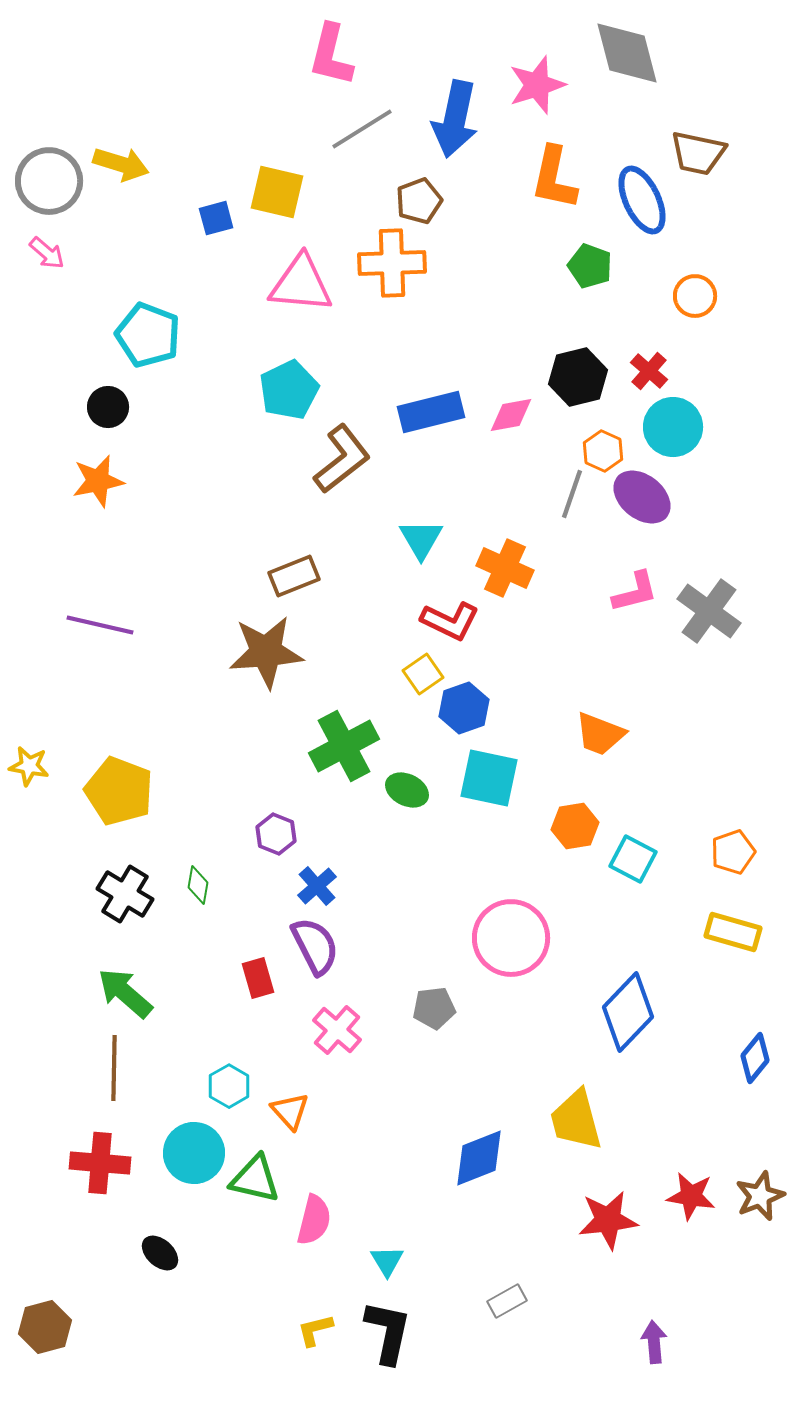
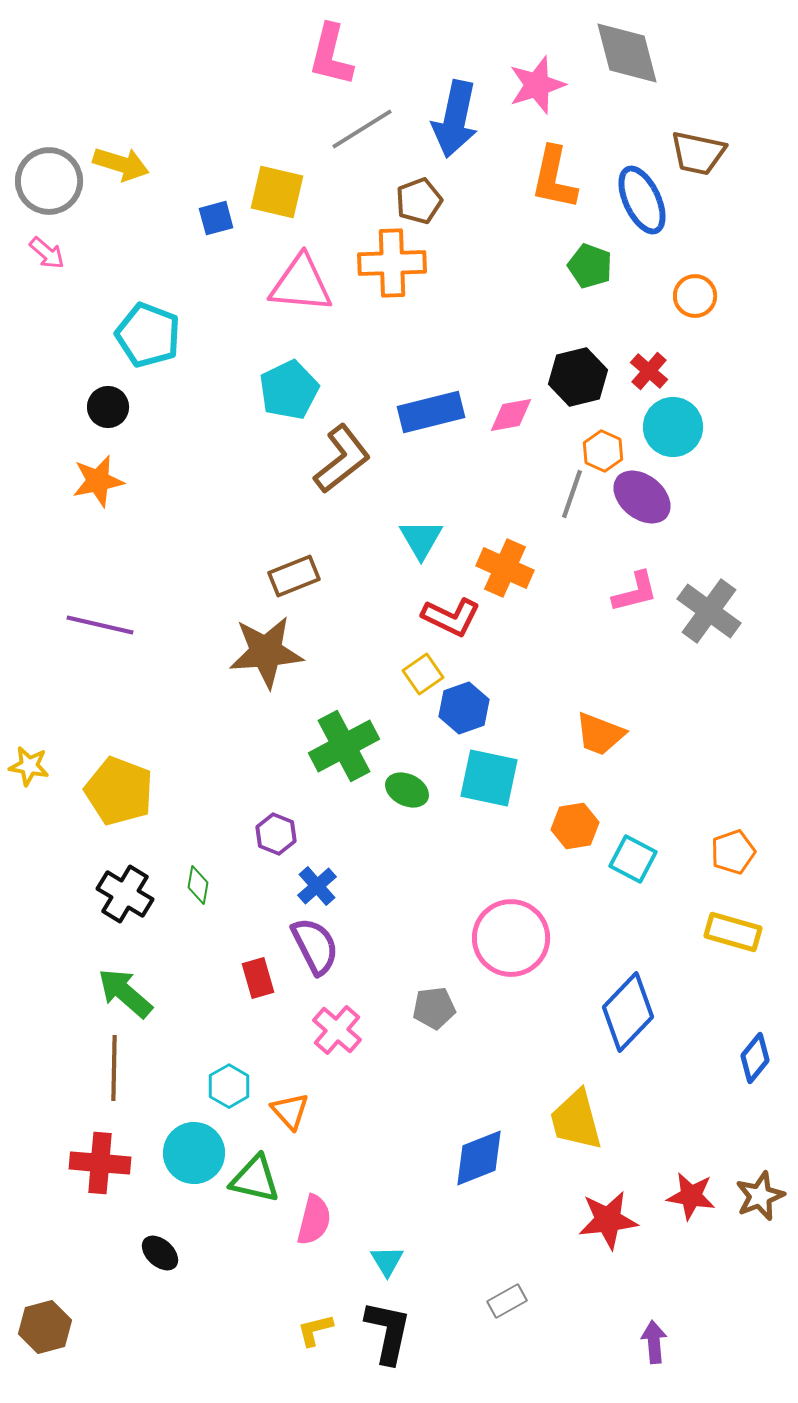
red L-shape at (450, 621): moved 1 px right, 4 px up
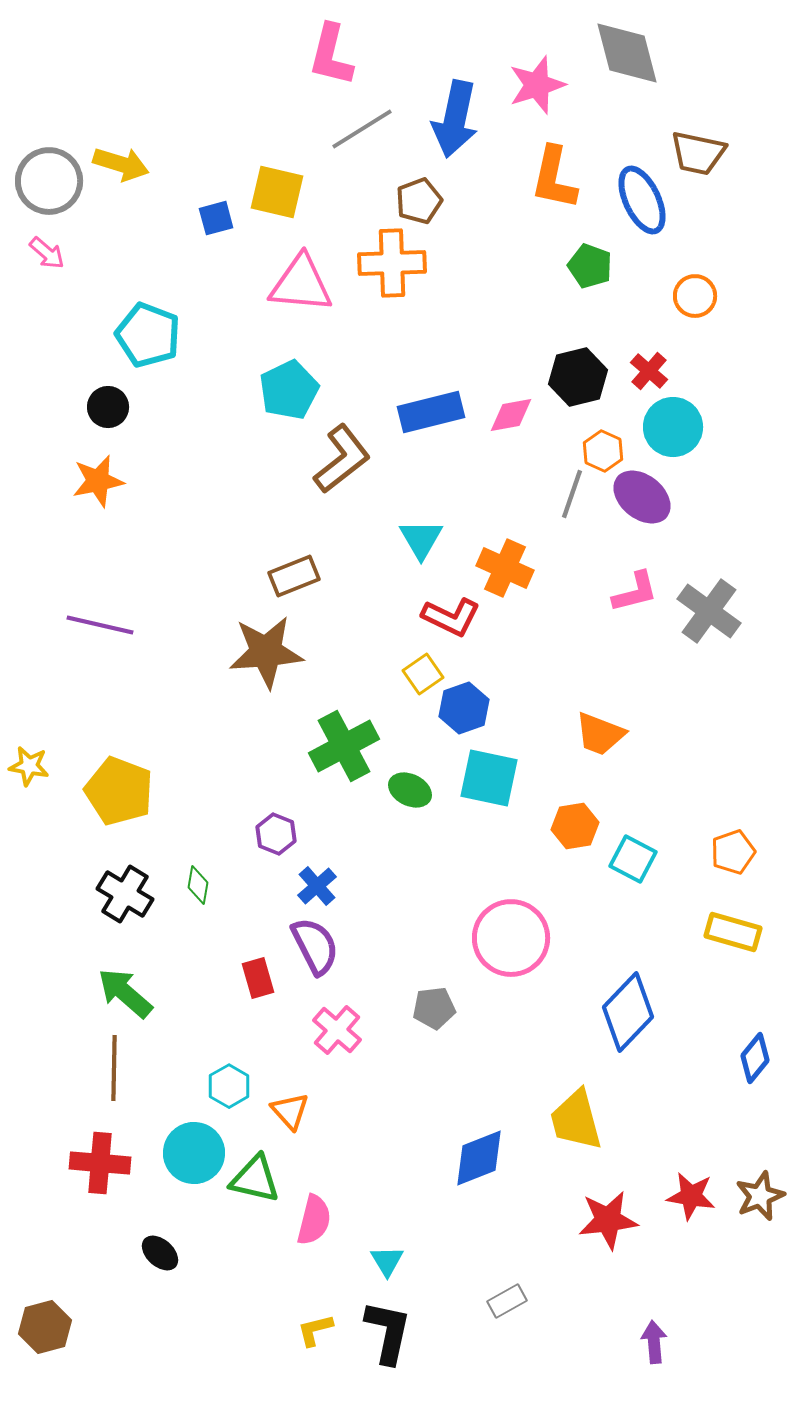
green ellipse at (407, 790): moved 3 px right
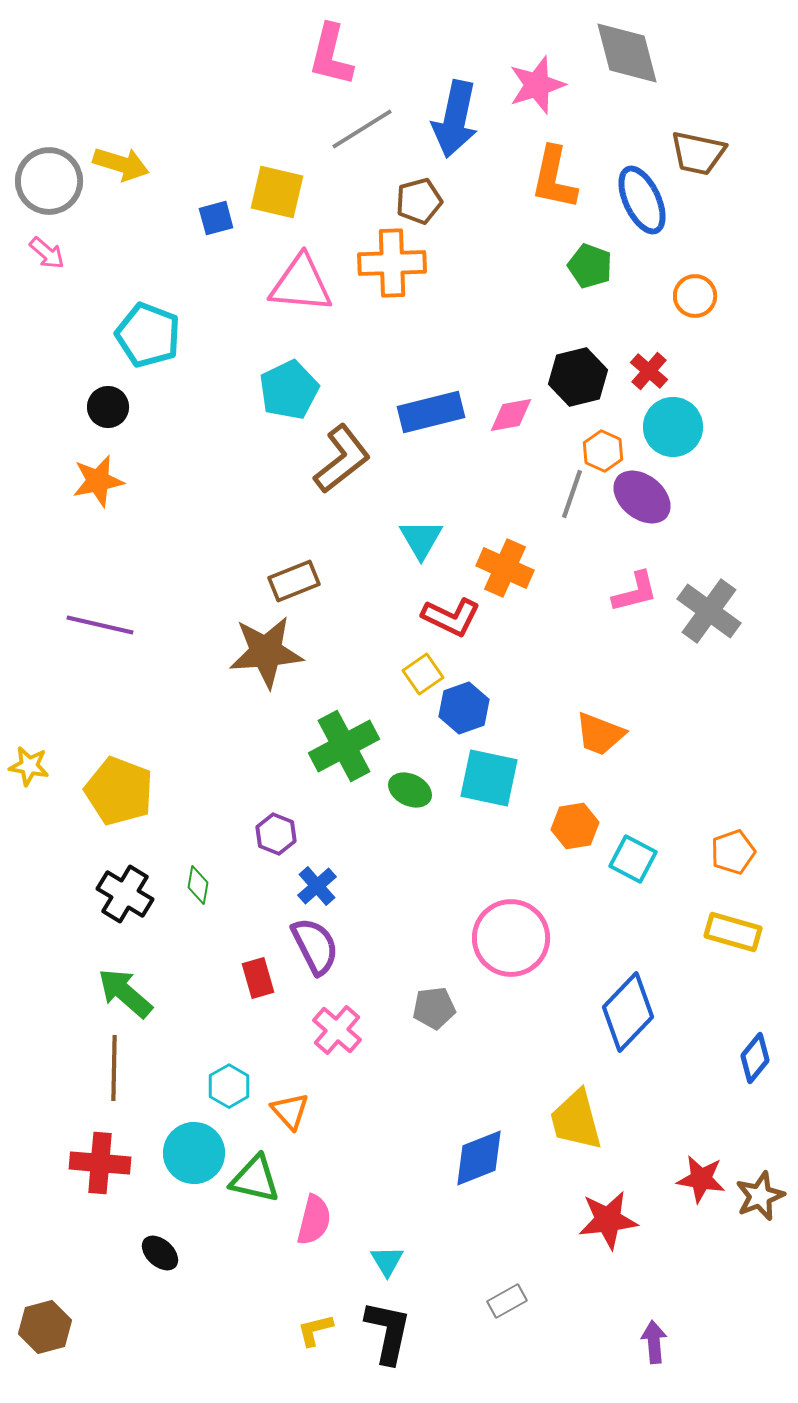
brown pentagon at (419, 201): rotated 6 degrees clockwise
brown rectangle at (294, 576): moved 5 px down
red star at (691, 1196): moved 10 px right, 17 px up
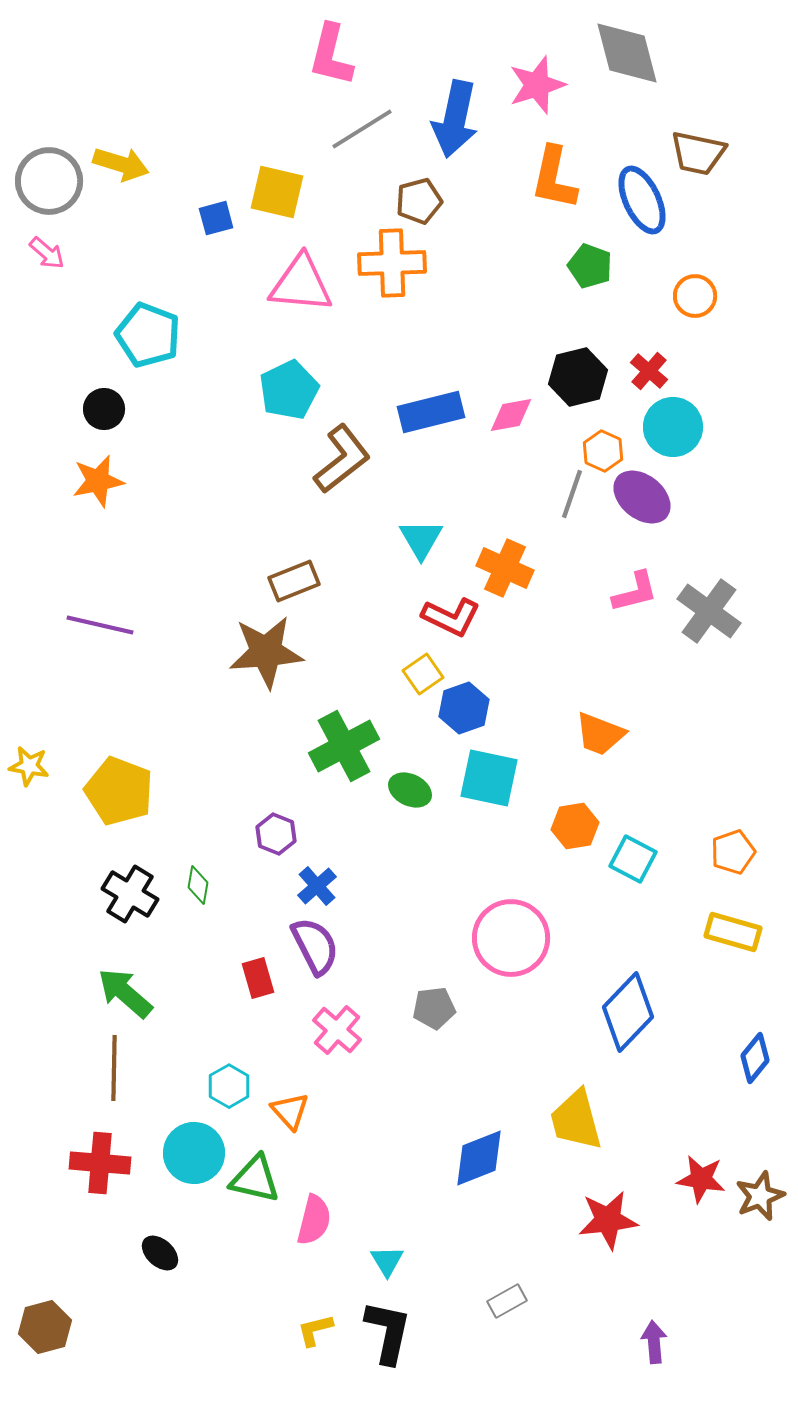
black circle at (108, 407): moved 4 px left, 2 px down
black cross at (125, 894): moved 5 px right
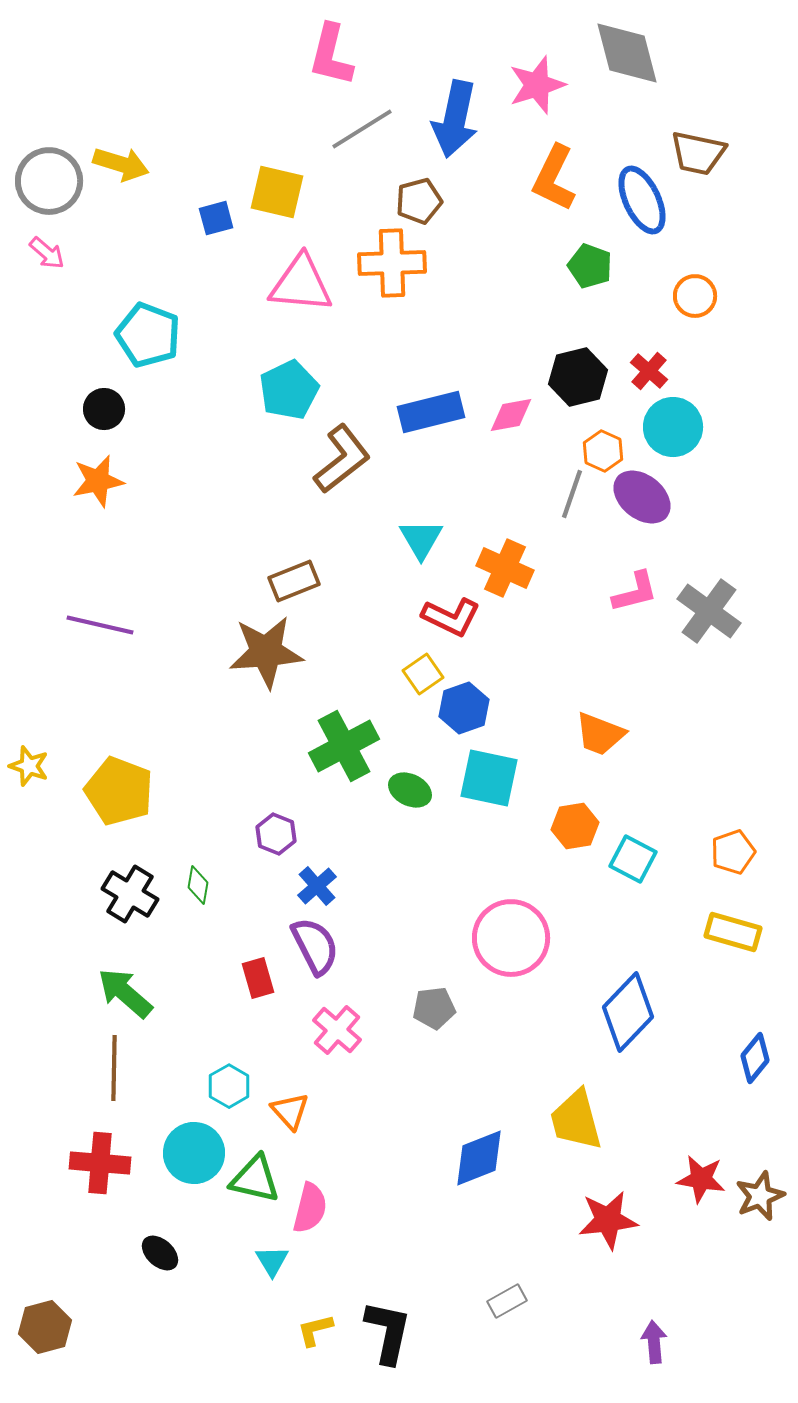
orange L-shape at (554, 178): rotated 14 degrees clockwise
yellow star at (29, 766): rotated 9 degrees clockwise
pink semicircle at (314, 1220): moved 4 px left, 12 px up
cyan triangle at (387, 1261): moved 115 px left
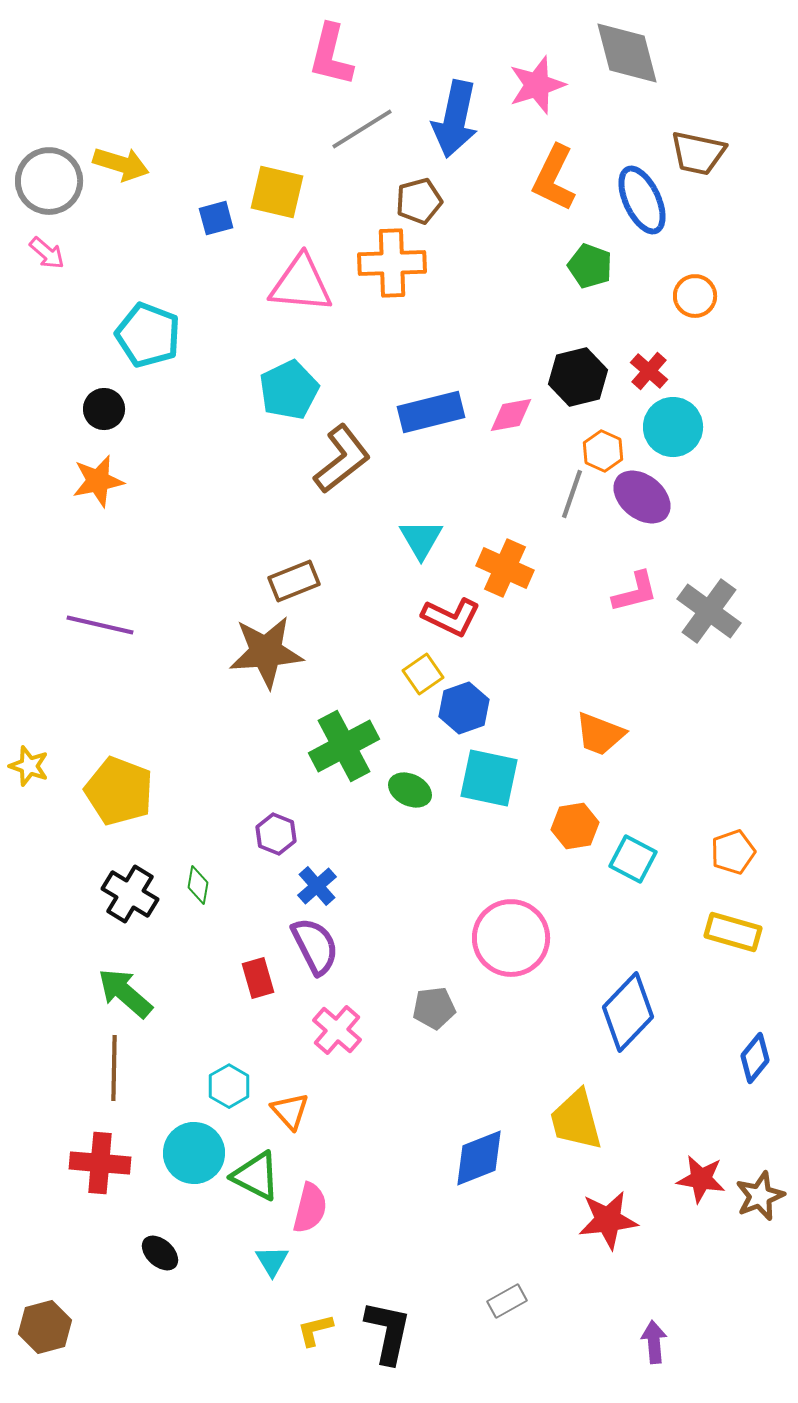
green triangle at (255, 1179): moved 1 px right, 3 px up; rotated 14 degrees clockwise
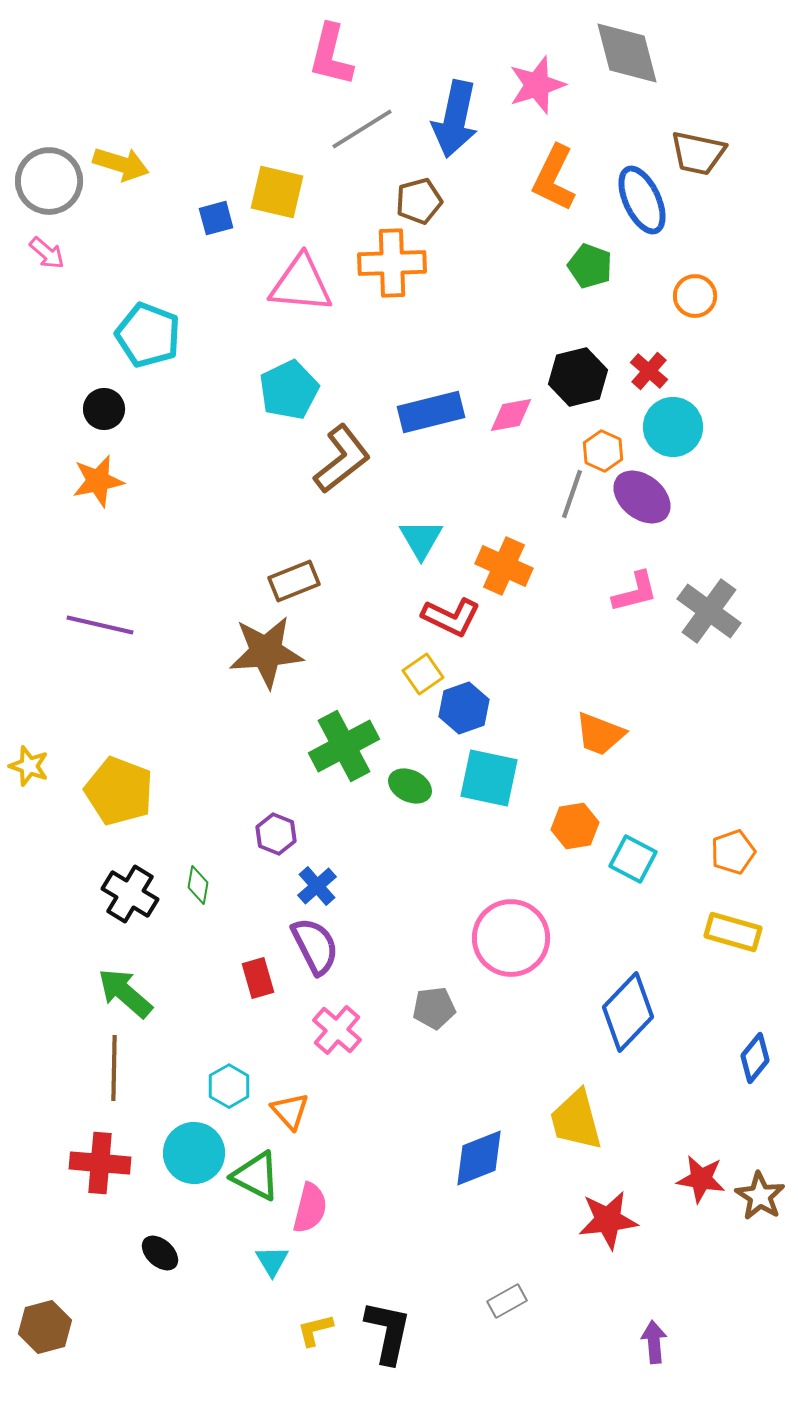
orange cross at (505, 568): moved 1 px left, 2 px up
green ellipse at (410, 790): moved 4 px up
brown star at (760, 1196): rotated 18 degrees counterclockwise
